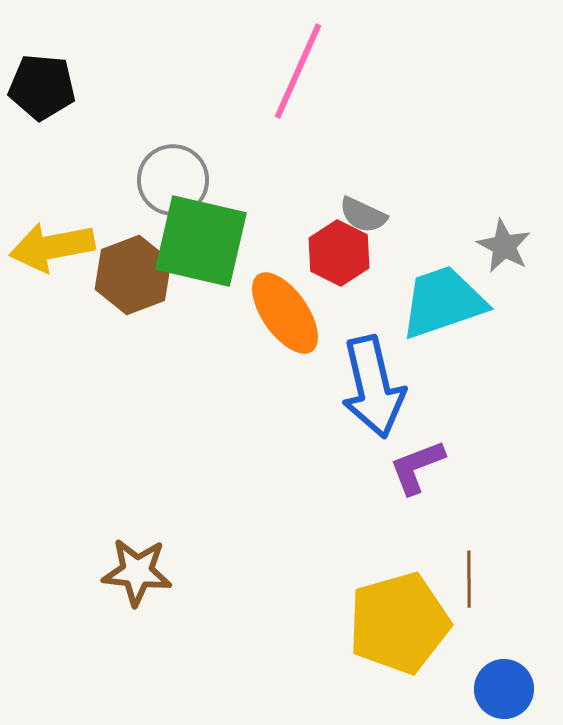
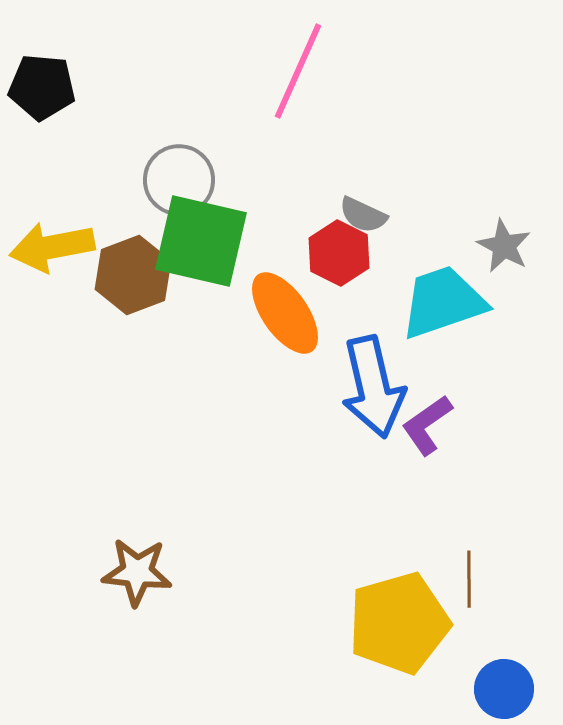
gray circle: moved 6 px right
purple L-shape: moved 10 px right, 42 px up; rotated 14 degrees counterclockwise
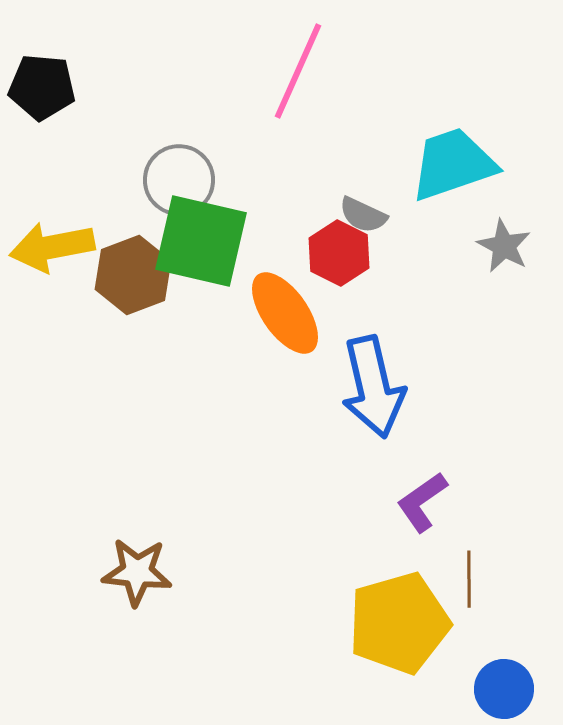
cyan trapezoid: moved 10 px right, 138 px up
purple L-shape: moved 5 px left, 77 px down
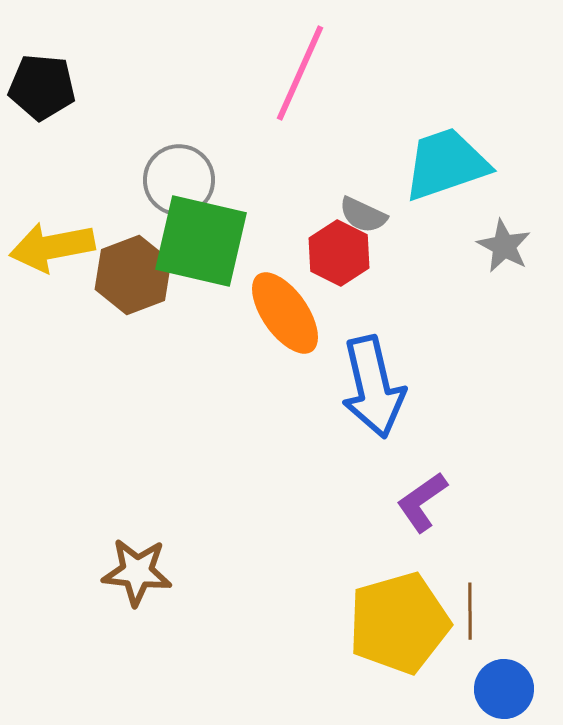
pink line: moved 2 px right, 2 px down
cyan trapezoid: moved 7 px left
brown line: moved 1 px right, 32 px down
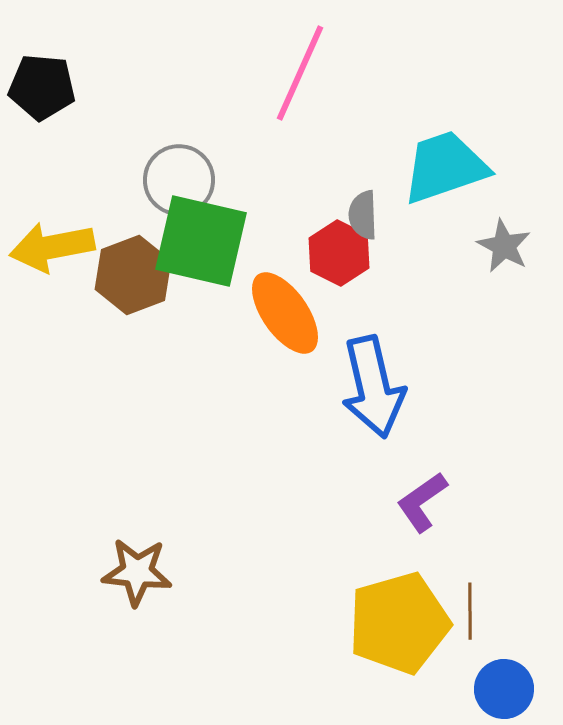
cyan trapezoid: moved 1 px left, 3 px down
gray semicircle: rotated 63 degrees clockwise
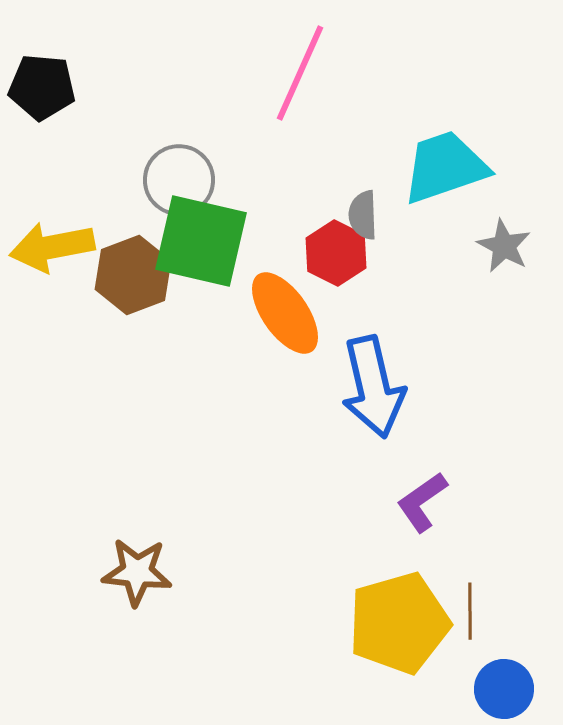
red hexagon: moved 3 px left
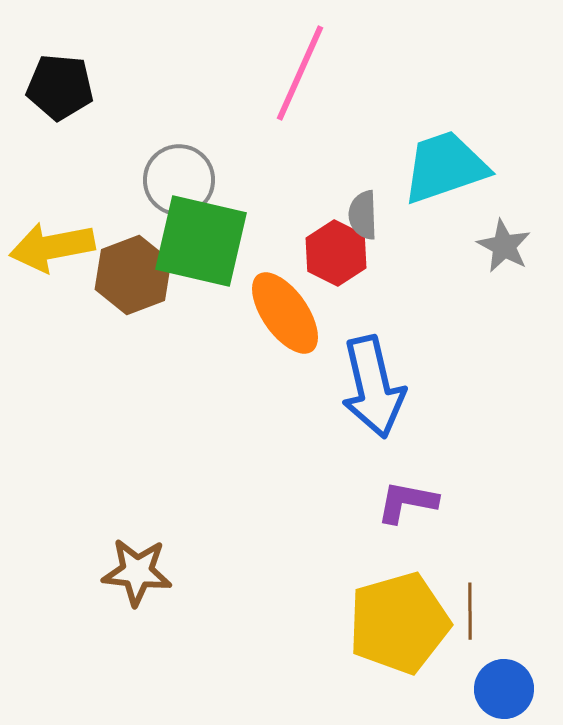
black pentagon: moved 18 px right
purple L-shape: moved 15 px left; rotated 46 degrees clockwise
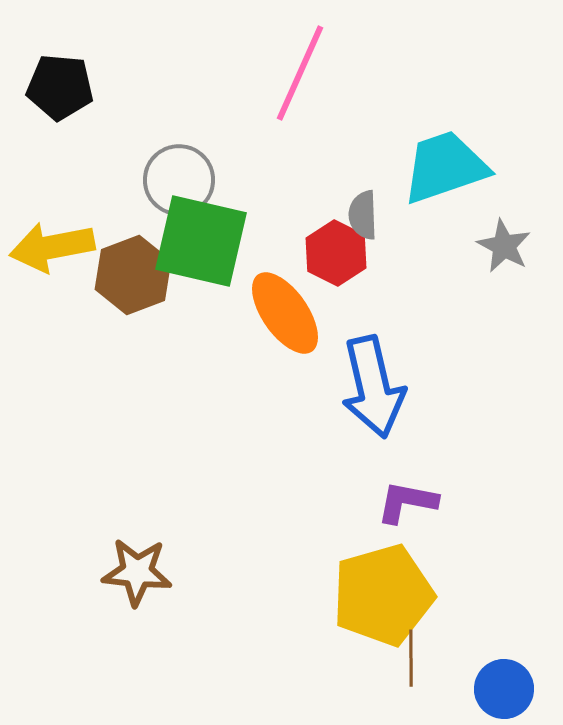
brown line: moved 59 px left, 47 px down
yellow pentagon: moved 16 px left, 28 px up
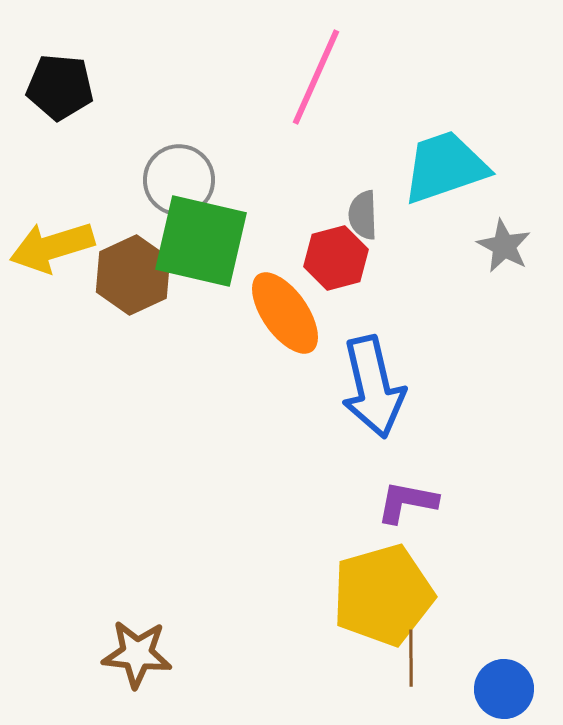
pink line: moved 16 px right, 4 px down
yellow arrow: rotated 6 degrees counterclockwise
red hexagon: moved 5 px down; rotated 18 degrees clockwise
brown hexagon: rotated 4 degrees counterclockwise
brown star: moved 82 px down
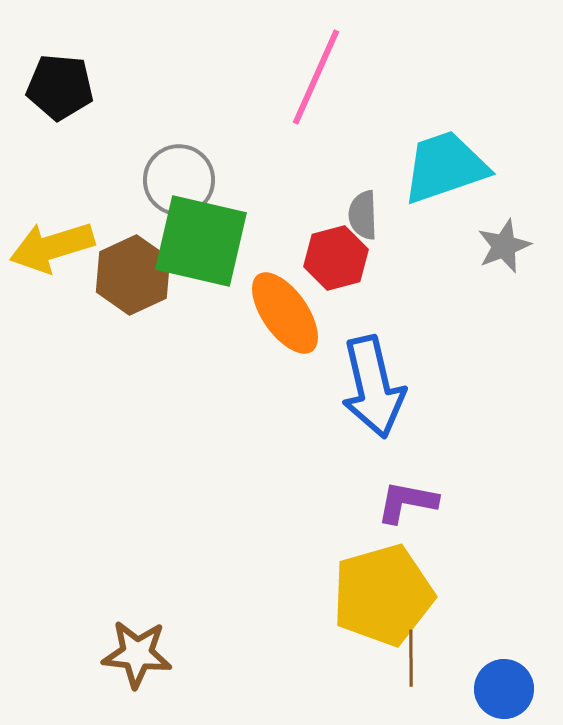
gray star: rotated 22 degrees clockwise
